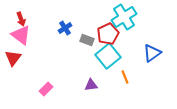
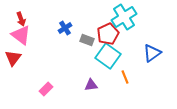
cyan square: rotated 15 degrees counterclockwise
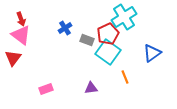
cyan square: moved 4 px up
purple triangle: moved 3 px down
pink rectangle: rotated 24 degrees clockwise
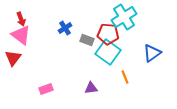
red pentagon: rotated 30 degrees clockwise
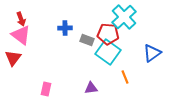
cyan cross: rotated 10 degrees counterclockwise
blue cross: rotated 32 degrees clockwise
pink rectangle: rotated 56 degrees counterclockwise
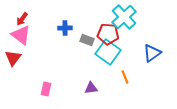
red arrow: moved 1 px right; rotated 56 degrees clockwise
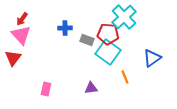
pink triangle: rotated 10 degrees clockwise
blue triangle: moved 5 px down
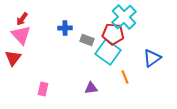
red pentagon: moved 5 px right
pink rectangle: moved 3 px left
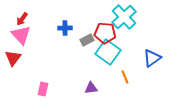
red pentagon: moved 8 px left, 1 px up
gray rectangle: rotated 48 degrees counterclockwise
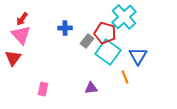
red pentagon: rotated 10 degrees clockwise
gray rectangle: moved 1 px down; rotated 24 degrees counterclockwise
blue triangle: moved 14 px left, 2 px up; rotated 24 degrees counterclockwise
